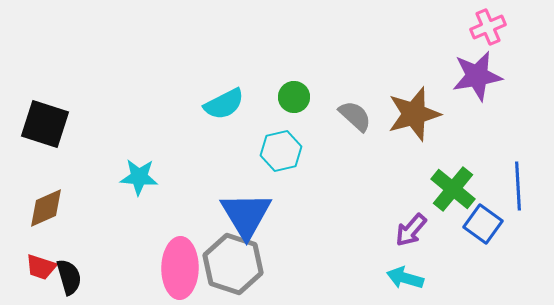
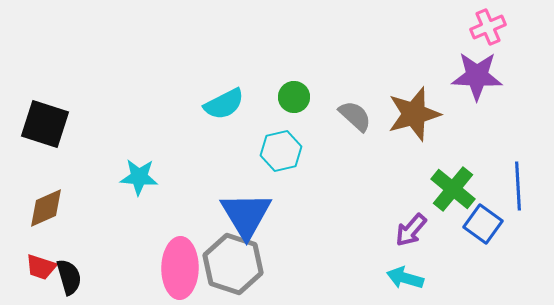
purple star: rotated 12 degrees clockwise
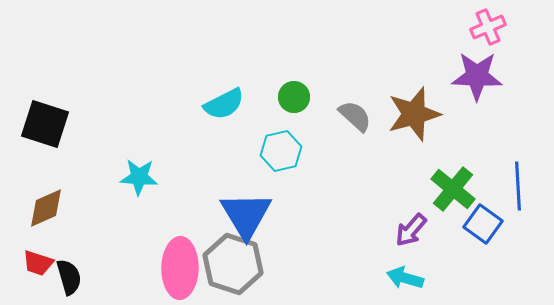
red trapezoid: moved 3 px left, 4 px up
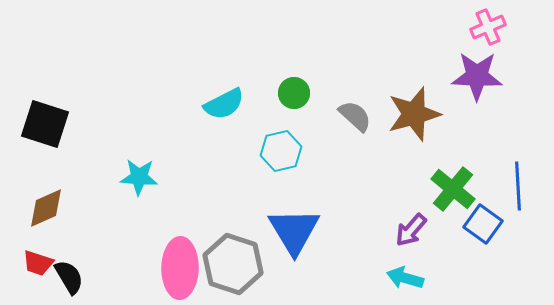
green circle: moved 4 px up
blue triangle: moved 48 px right, 16 px down
black semicircle: rotated 15 degrees counterclockwise
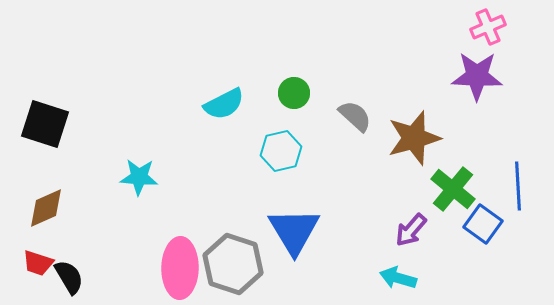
brown star: moved 24 px down
cyan arrow: moved 7 px left
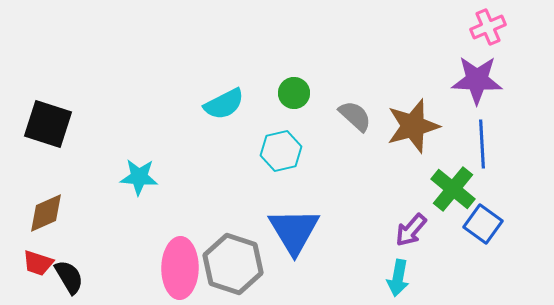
purple star: moved 4 px down
black square: moved 3 px right
brown star: moved 1 px left, 12 px up
blue line: moved 36 px left, 42 px up
brown diamond: moved 5 px down
cyan arrow: rotated 96 degrees counterclockwise
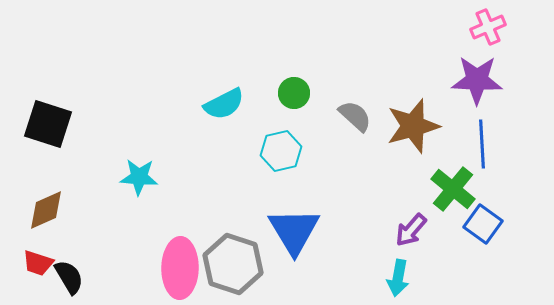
brown diamond: moved 3 px up
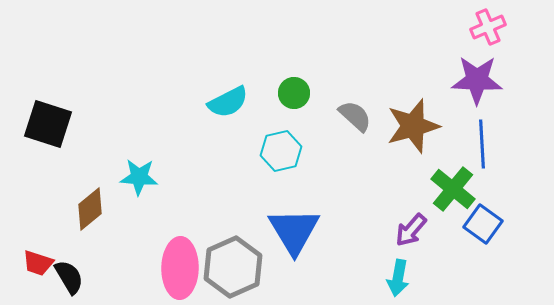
cyan semicircle: moved 4 px right, 2 px up
brown diamond: moved 44 px right, 1 px up; rotated 15 degrees counterclockwise
gray hexagon: moved 3 px down; rotated 18 degrees clockwise
